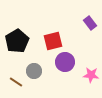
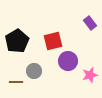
purple circle: moved 3 px right, 1 px up
pink star: moved 1 px left; rotated 21 degrees counterclockwise
brown line: rotated 32 degrees counterclockwise
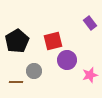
purple circle: moved 1 px left, 1 px up
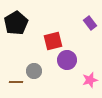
black pentagon: moved 1 px left, 18 px up
pink star: moved 5 px down
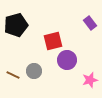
black pentagon: moved 2 px down; rotated 15 degrees clockwise
brown line: moved 3 px left, 7 px up; rotated 24 degrees clockwise
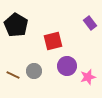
black pentagon: rotated 25 degrees counterclockwise
purple circle: moved 6 px down
pink star: moved 2 px left, 3 px up
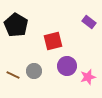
purple rectangle: moved 1 px left, 1 px up; rotated 16 degrees counterclockwise
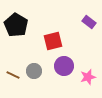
purple circle: moved 3 px left
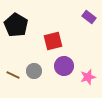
purple rectangle: moved 5 px up
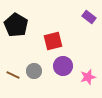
purple circle: moved 1 px left
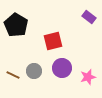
purple circle: moved 1 px left, 2 px down
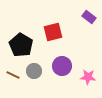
black pentagon: moved 5 px right, 20 px down
red square: moved 9 px up
purple circle: moved 2 px up
pink star: rotated 21 degrees clockwise
